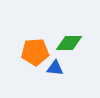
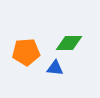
orange pentagon: moved 9 px left
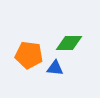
orange pentagon: moved 3 px right, 3 px down; rotated 12 degrees clockwise
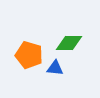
orange pentagon: rotated 8 degrees clockwise
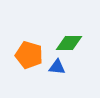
blue triangle: moved 2 px right, 1 px up
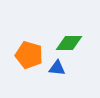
blue triangle: moved 1 px down
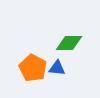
orange pentagon: moved 4 px right, 13 px down; rotated 12 degrees clockwise
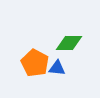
orange pentagon: moved 2 px right, 5 px up
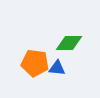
orange pentagon: rotated 20 degrees counterclockwise
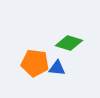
green diamond: rotated 16 degrees clockwise
